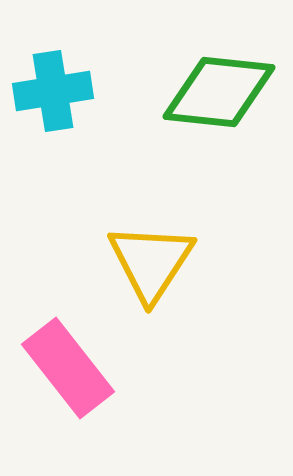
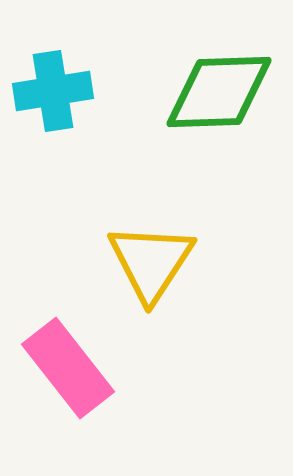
green diamond: rotated 8 degrees counterclockwise
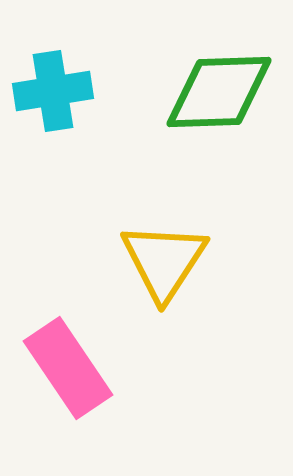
yellow triangle: moved 13 px right, 1 px up
pink rectangle: rotated 4 degrees clockwise
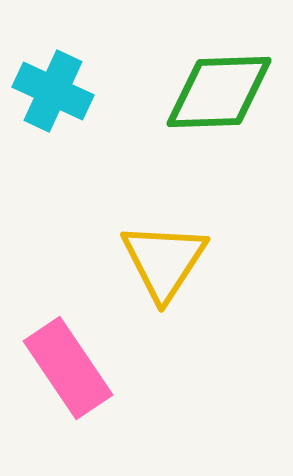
cyan cross: rotated 34 degrees clockwise
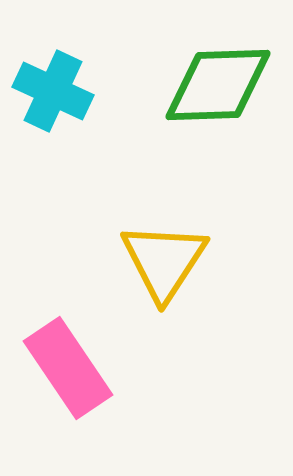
green diamond: moved 1 px left, 7 px up
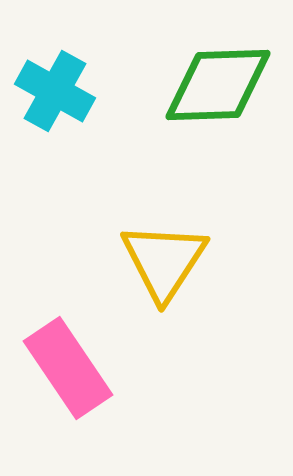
cyan cross: moved 2 px right; rotated 4 degrees clockwise
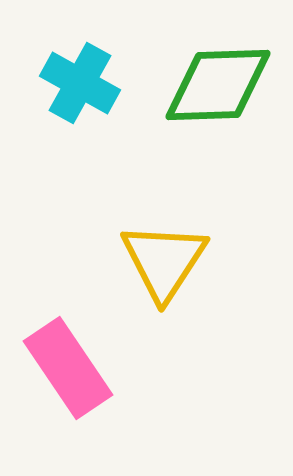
cyan cross: moved 25 px right, 8 px up
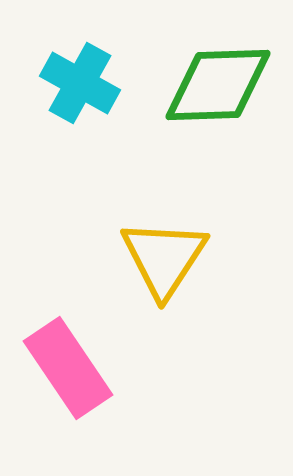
yellow triangle: moved 3 px up
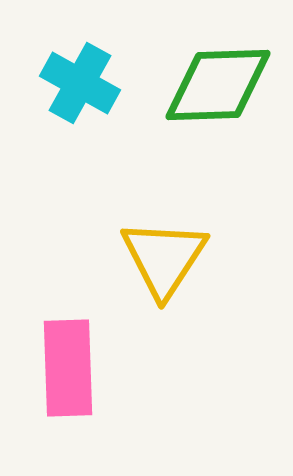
pink rectangle: rotated 32 degrees clockwise
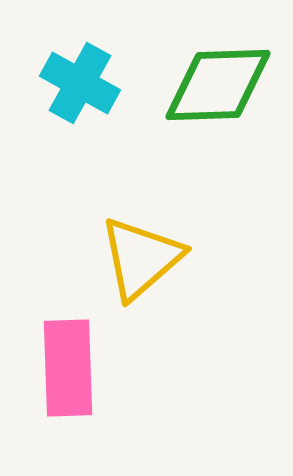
yellow triangle: moved 23 px left; rotated 16 degrees clockwise
